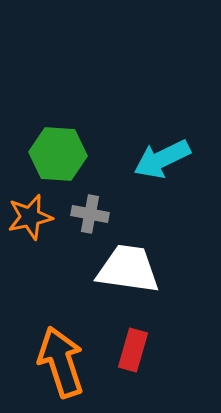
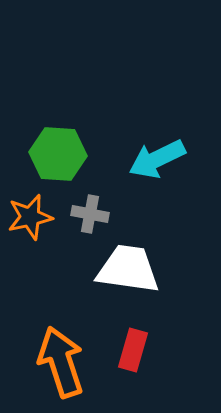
cyan arrow: moved 5 px left
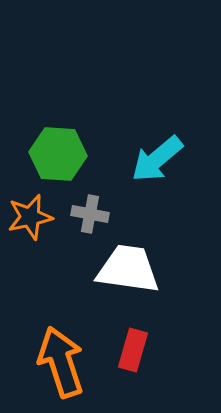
cyan arrow: rotated 14 degrees counterclockwise
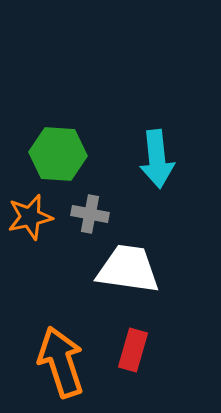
cyan arrow: rotated 56 degrees counterclockwise
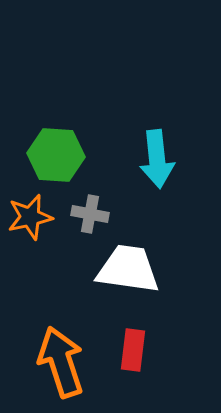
green hexagon: moved 2 px left, 1 px down
red rectangle: rotated 9 degrees counterclockwise
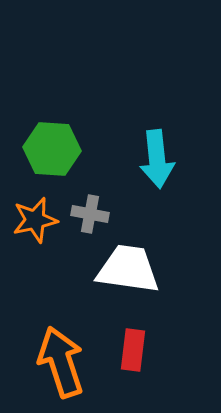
green hexagon: moved 4 px left, 6 px up
orange star: moved 5 px right, 3 px down
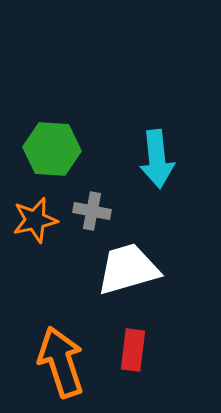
gray cross: moved 2 px right, 3 px up
white trapezoid: rotated 24 degrees counterclockwise
